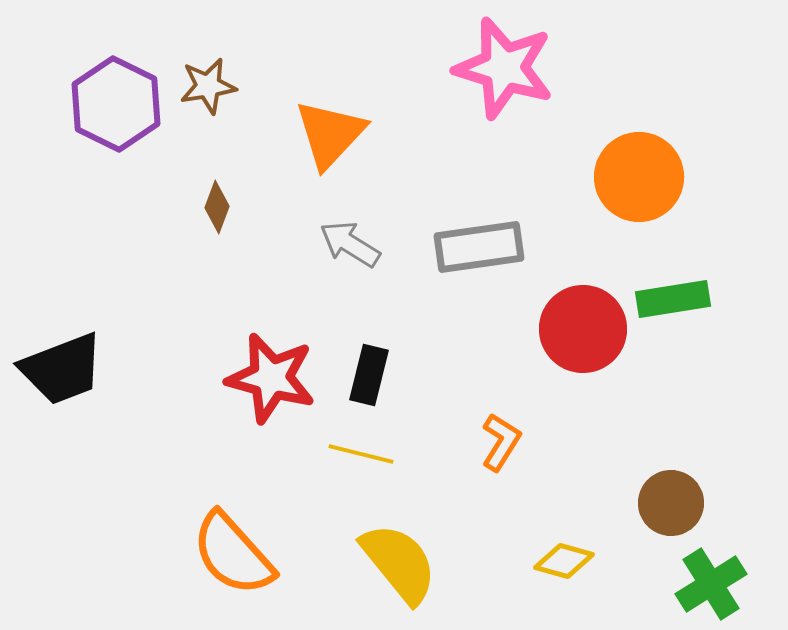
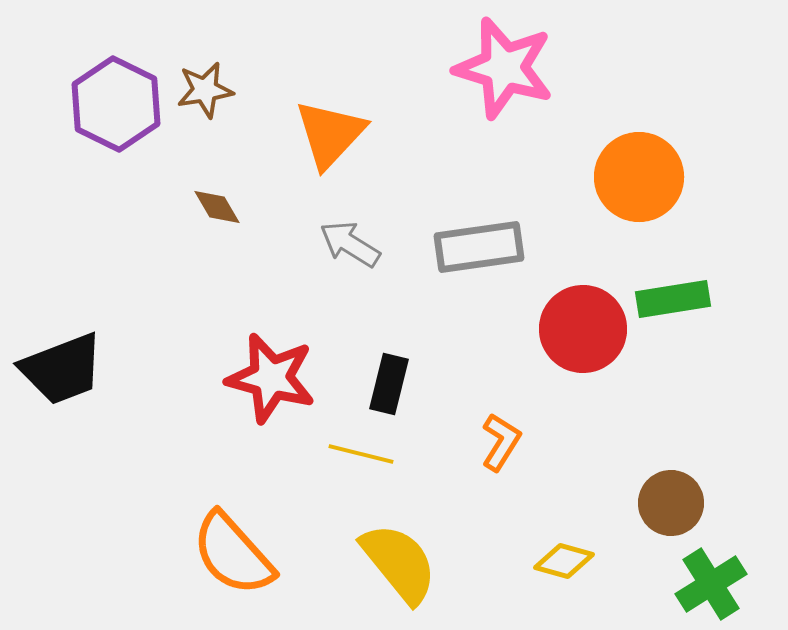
brown star: moved 3 px left, 4 px down
brown diamond: rotated 51 degrees counterclockwise
black rectangle: moved 20 px right, 9 px down
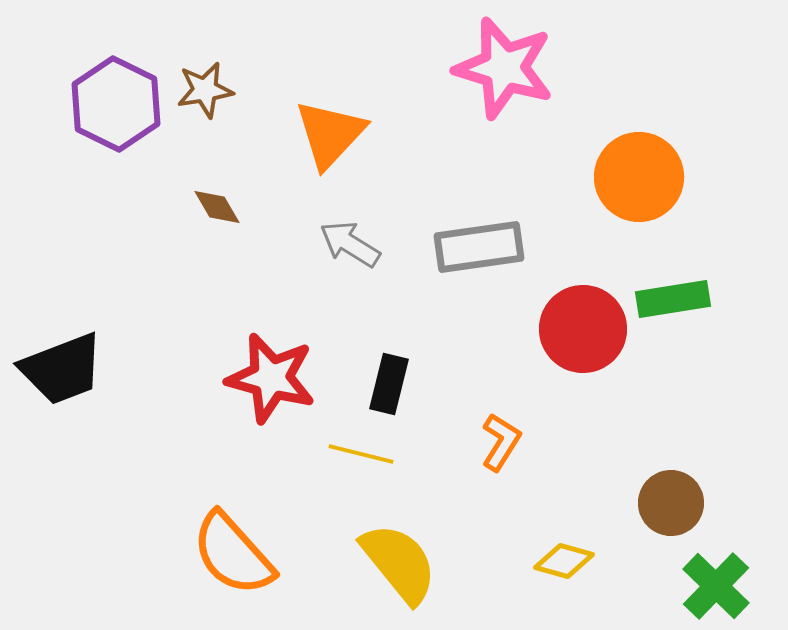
green cross: moved 5 px right, 2 px down; rotated 14 degrees counterclockwise
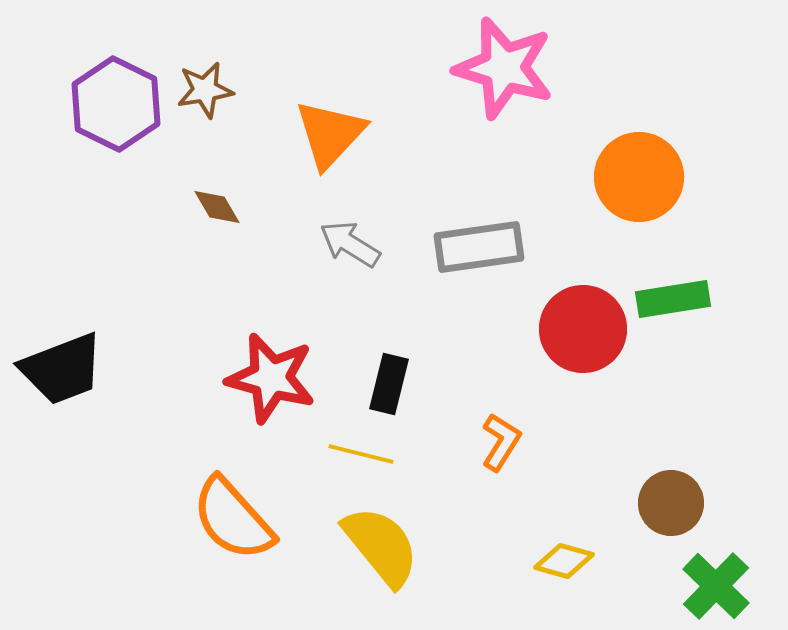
orange semicircle: moved 35 px up
yellow semicircle: moved 18 px left, 17 px up
